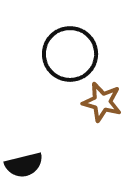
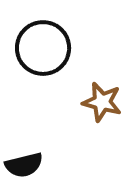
black circle: moved 27 px left, 6 px up
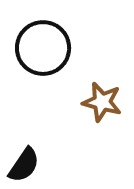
black semicircle: rotated 42 degrees counterclockwise
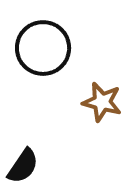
black semicircle: moved 1 px left, 1 px down
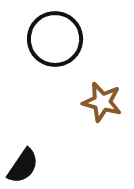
black circle: moved 12 px right, 9 px up
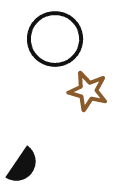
brown star: moved 14 px left, 11 px up
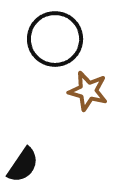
black semicircle: moved 1 px up
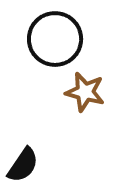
brown star: moved 3 px left, 1 px down
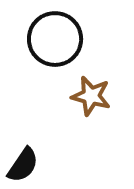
brown star: moved 6 px right, 4 px down
